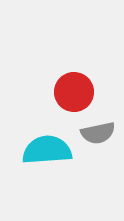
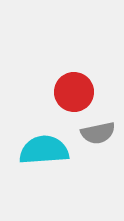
cyan semicircle: moved 3 px left
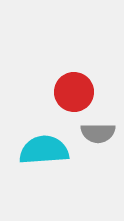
gray semicircle: rotated 12 degrees clockwise
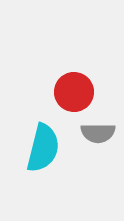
cyan semicircle: moved 1 px left, 2 px up; rotated 108 degrees clockwise
